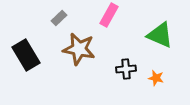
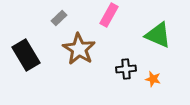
green triangle: moved 2 px left
brown star: rotated 20 degrees clockwise
orange star: moved 3 px left, 1 px down
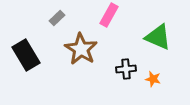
gray rectangle: moved 2 px left
green triangle: moved 2 px down
brown star: moved 2 px right
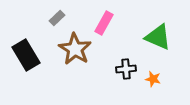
pink rectangle: moved 5 px left, 8 px down
brown star: moved 6 px left
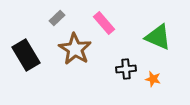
pink rectangle: rotated 70 degrees counterclockwise
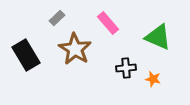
pink rectangle: moved 4 px right
black cross: moved 1 px up
